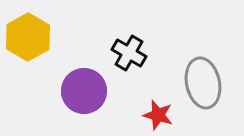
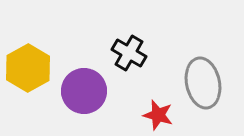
yellow hexagon: moved 31 px down
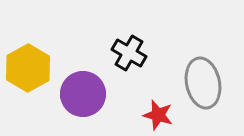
purple circle: moved 1 px left, 3 px down
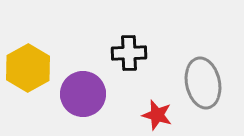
black cross: rotated 32 degrees counterclockwise
red star: moved 1 px left
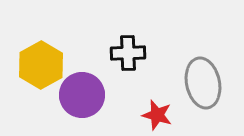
black cross: moved 1 px left
yellow hexagon: moved 13 px right, 3 px up
purple circle: moved 1 px left, 1 px down
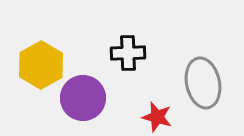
purple circle: moved 1 px right, 3 px down
red star: moved 2 px down
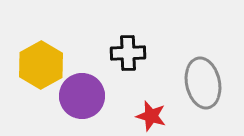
purple circle: moved 1 px left, 2 px up
red star: moved 6 px left, 1 px up
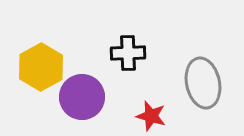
yellow hexagon: moved 2 px down
purple circle: moved 1 px down
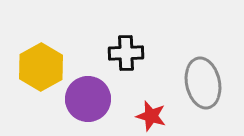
black cross: moved 2 px left
purple circle: moved 6 px right, 2 px down
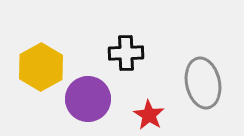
red star: moved 2 px left, 1 px up; rotated 16 degrees clockwise
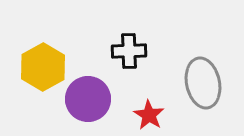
black cross: moved 3 px right, 2 px up
yellow hexagon: moved 2 px right
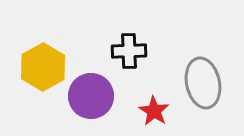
purple circle: moved 3 px right, 3 px up
red star: moved 5 px right, 4 px up
